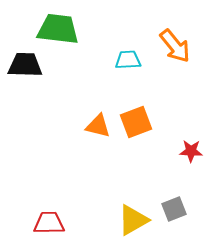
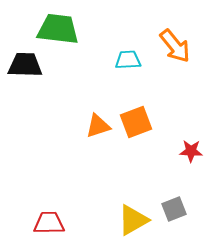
orange triangle: rotated 32 degrees counterclockwise
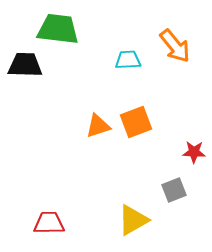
red star: moved 3 px right, 1 px down
gray square: moved 19 px up
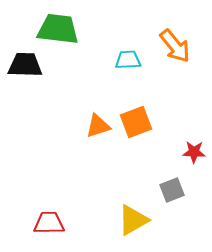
gray square: moved 2 px left
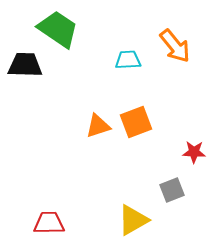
green trapezoid: rotated 27 degrees clockwise
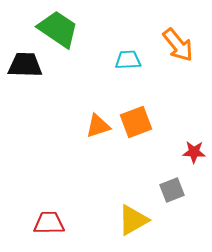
orange arrow: moved 3 px right, 1 px up
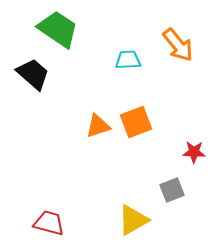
black trapezoid: moved 8 px right, 9 px down; rotated 39 degrees clockwise
red trapezoid: rotated 16 degrees clockwise
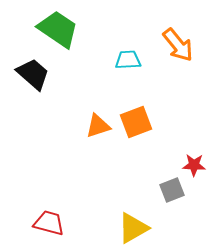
red star: moved 13 px down
yellow triangle: moved 8 px down
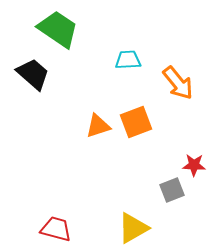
orange arrow: moved 38 px down
red trapezoid: moved 7 px right, 6 px down
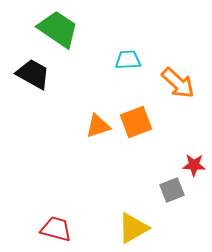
black trapezoid: rotated 12 degrees counterclockwise
orange arrow: rotated 9 degrees counterclockwise
